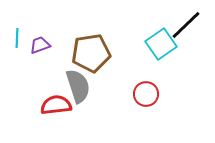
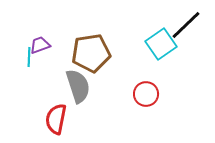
cyan line: moved 12 px right, 19 px down
red semicircle: moved 14 px down; rotated 72 degrees counterclockwise
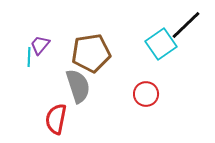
purple trapezoid: rotated 30 degrees counterclockwise
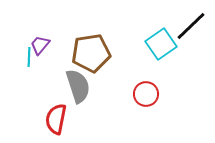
black line: moved 5 px right, 1 px down
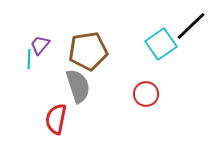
brown pentagon: moved 3 px left, 2 px up
cyan line: moved 2 px down
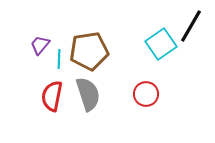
black line: rotated 16 degrees counterclockwise
brown pentagon: moved 1 px right
cyan line: moved 30 px right
gray semicircle: moved 10 px right, 8 px down
red semicircle: moved 4 px left, 23 px up
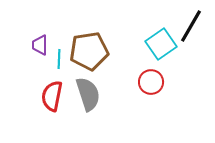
purple trapezoid: rotated 40 degrees counterclockwise
red circle: moved 5 px right, 12 px up
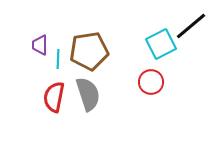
black line: rotated 20 degrees clockwise
cyan square: rotated 8 degrees clockwise
cyan line: moved 1 px left
red semicircle: moved 2 px right, 1 px down
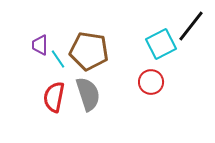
black line: rotated 12 degrees counterclockwise
brown pentagon: rotated 18 degrees clockwise
cyan line: rotated 36 degrees counterclockwise
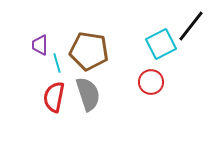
cyan line: moved 1 px left, 4 px down; rotated 18 degrees clockwise
